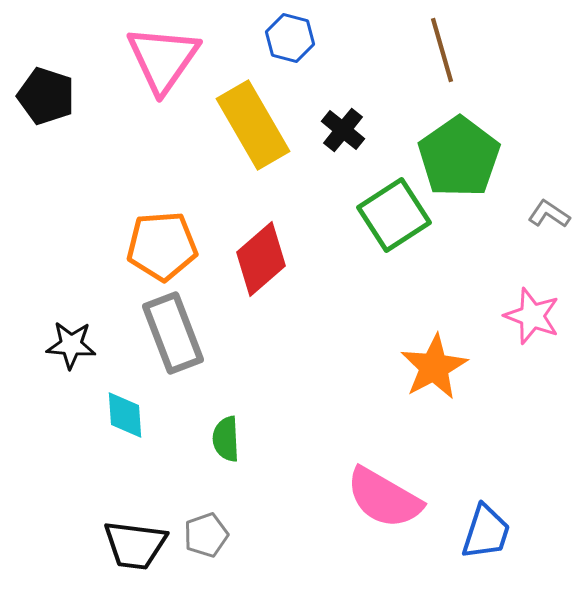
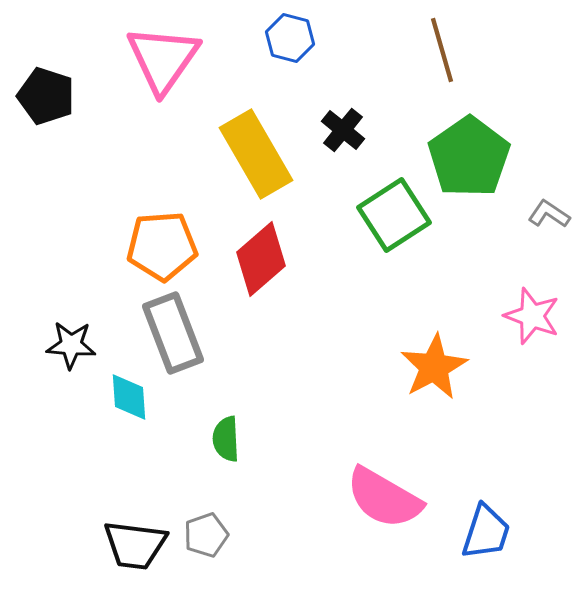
yellow rectangle: moved 3 px right, 29 px down
green pentagon: moved 10 px right
cyan diamond: moved 4 px right, 18 px up
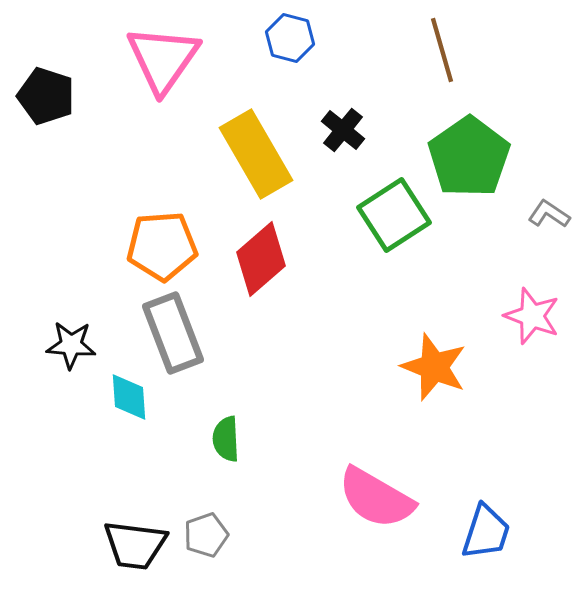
orange star: rotated 22 degrees counterclockwise
pink semicircle: moved 8 px left
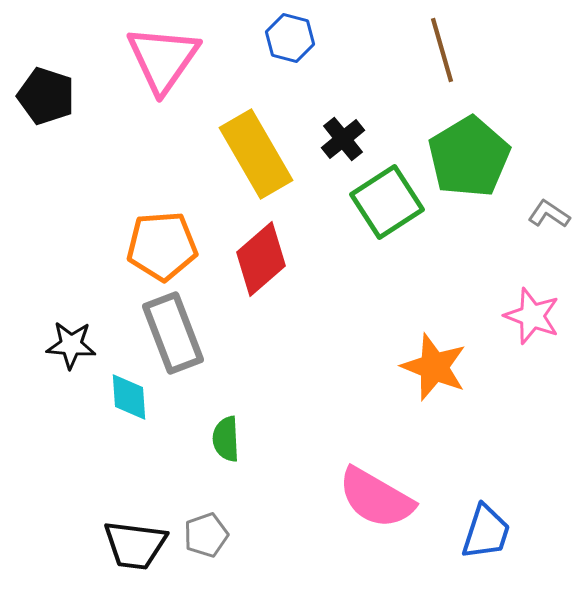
black cross: moved 9 px down; rotated 12 degrees clockwise
green pentagon: rotated 4 degrees clockwise
green square: moved 7 px left, 13 px up
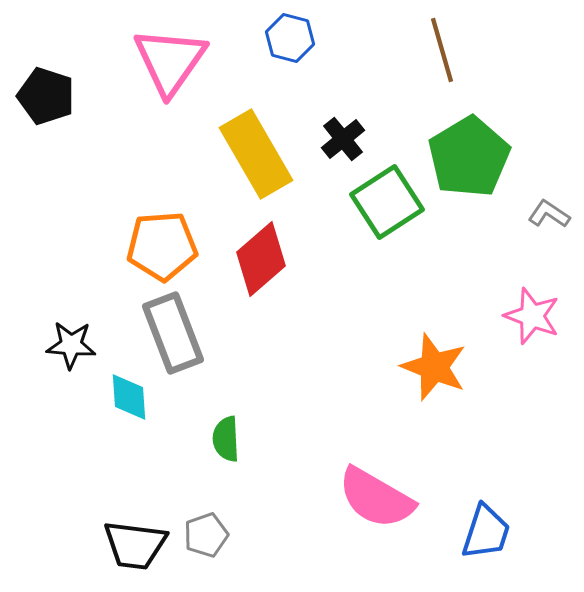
pink triangle: moved 7 px right, 2 px down
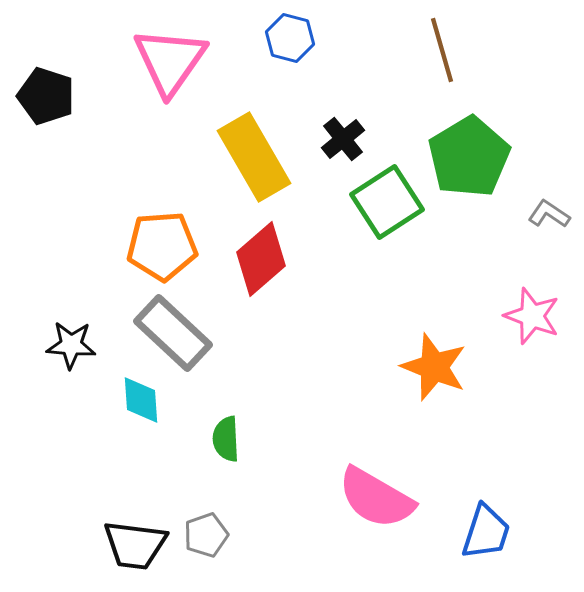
yellow rectangle: moved 2 px left, 3 px down
gray rectangle: rotated 26 degrees counterclockwise
cyan diamond: moved 12 px right, 3 px down
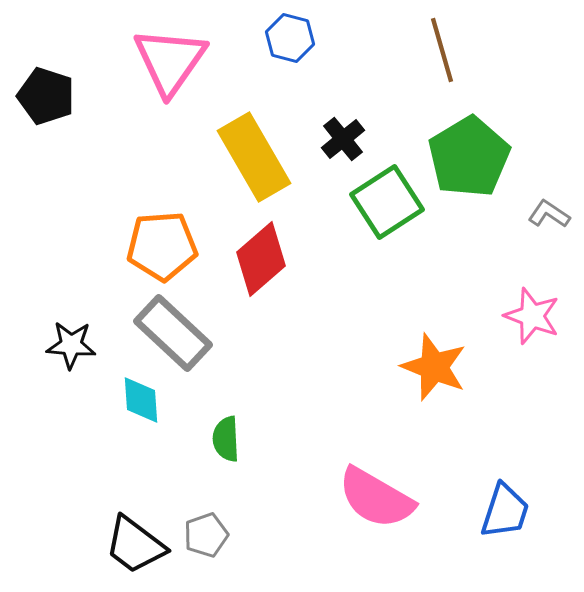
blue trapezoid: moved 19 px right, 21 px up
black trapezoid: rotated 30 degrees clockwise
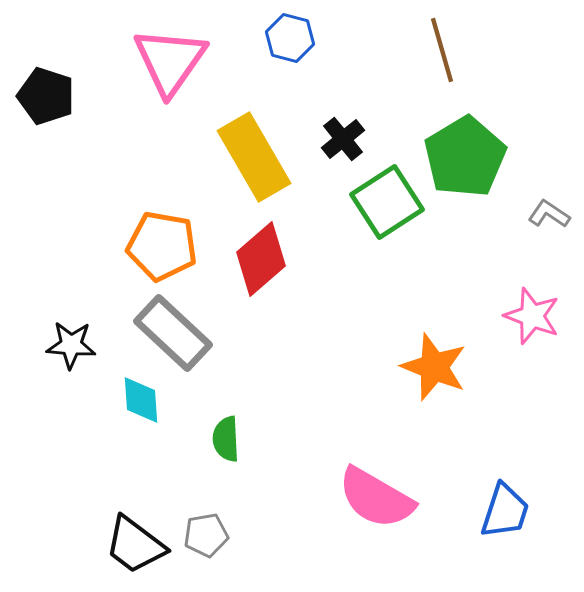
green pentagon: moved 4 px left
orange pentagon: rotated 14 degrees clockwise
gray pentagon: rotated 9 degrees clockwise
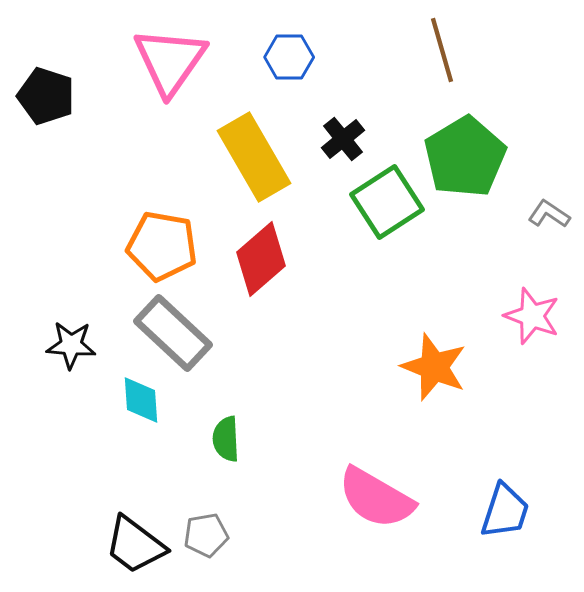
blue hexagon: moved 1 px left, 19 px down; rotated 15 degrees counterclockwise
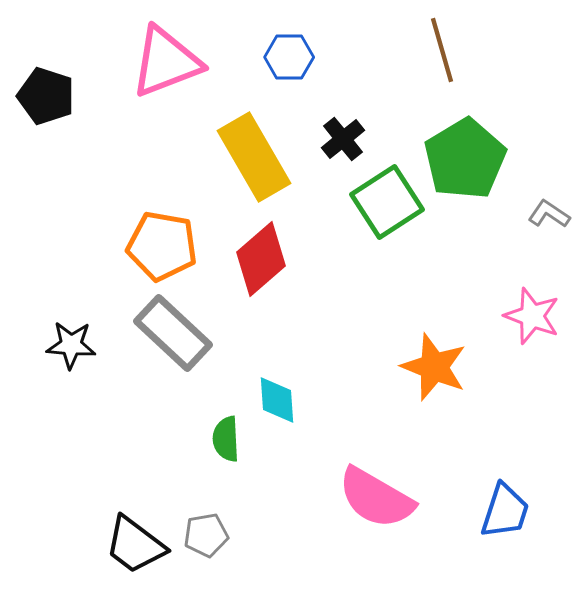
pink triangle: moved 4 px left, 1 px down; rotated 34 degrees clockwise
green pentagon: moved 2 px down
cyan diamond: moved 136 px right
